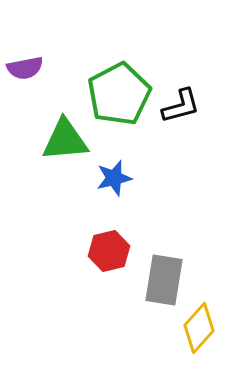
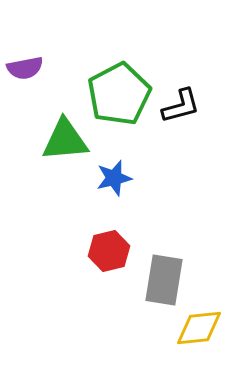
yellow diamond: rotated 42 degrees clockwise
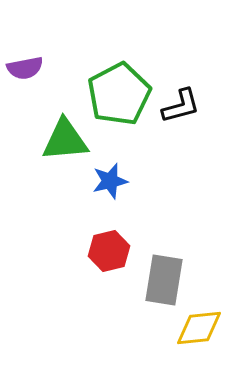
blue star: moved 4 px left, 3 px down
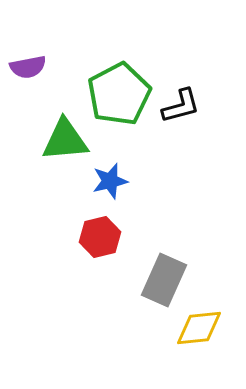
purple semicircle: moved 3 px right, 1 px up
red hexagon: moved 9 px left, 14 px up
gray rectangle: rotated 15 degrees clockwise
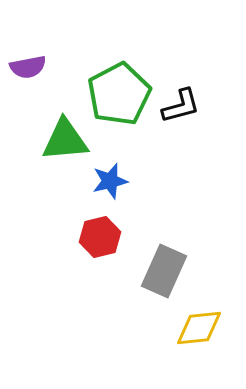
gray rectangle: moved 9 px up
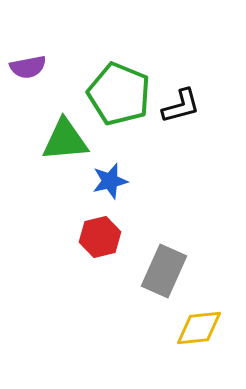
green pentagon: rotated 22 degrees counterclockwise
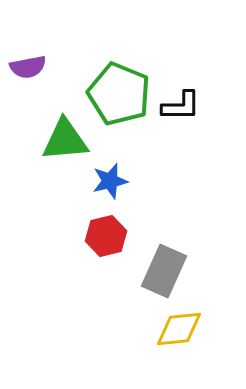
black L-shape: rotated 15 degrees clockwise
red hexagon: moved 6 px right, 1 px up
yellow diamond: moved 20 px left, 1 px down
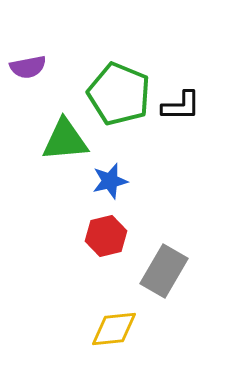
gray rectangle: rotated 6 degrees clockwise
yellow diamond: moved 65 px left
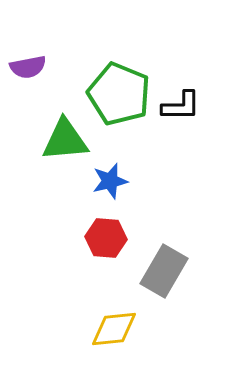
red hexagon: moved 2 px down; rotated 18 degrees clockwise
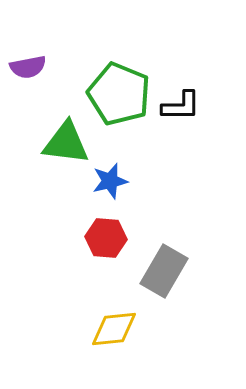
green triangle: moved 1 px right, 3 px down; rotated 12 degrees clockwise
